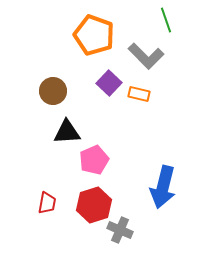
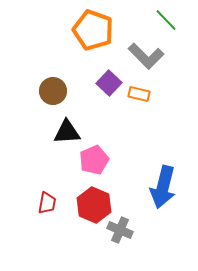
green line: rotated 25 degrees counterclockwise
orange pentagon: moved 1 px left, 5 px up
red hexagon: rotated 20 degrees counterclockwise
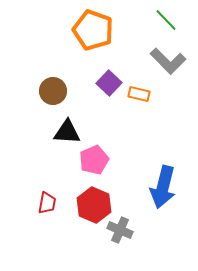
gray L-shape: moved 22 px right, 5 px down
black triangle: rotated 8 degrees clockwise
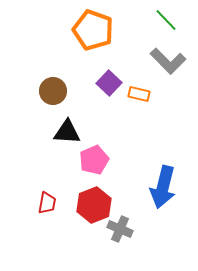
red hexagon: rotated 16 degrees clockwise
gray cross: moved 1 px up
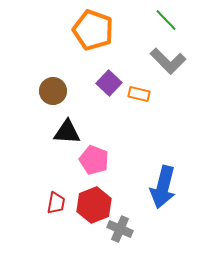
pink pentagon: rotated 28 degrees counterclockwise
red trapezoid: moved 9 px right
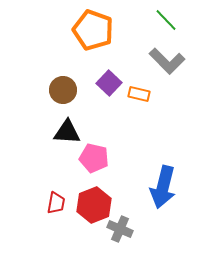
gray L-shape: moved 1 px left
brown circle: moved 10 px right, 1 px up
pink pentagon: moved 2 px up; rotated 8 degrees counterclockwise
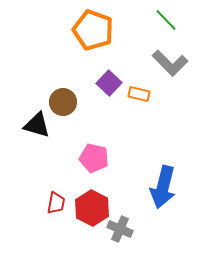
gray L-shape: moved 3 px right, 2 px down
brown circle: moved 12 px down
black triangle: moved 30 px left, 7 px up; rotated 12 degrees clockwise
red hexagon: moved 2 px left, 3 px down; rotated 12 degrees counterclockwise
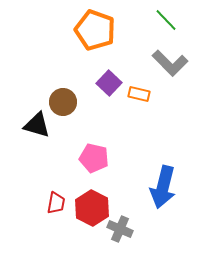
orange pentagon: moved 2 px right
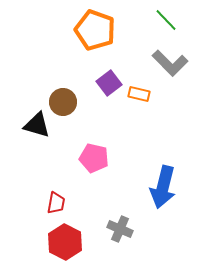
purple square: rotated 10 degrees clockwise
red hexagon: moved 27 px left, 34 px down
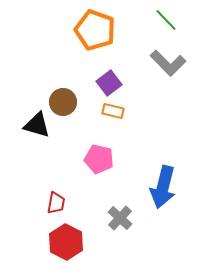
gray L-shape: moved 2 px left
orange rectangle: moved 26 px left, 17 px down
pink pentagon: moved 5 px right, 1 px down
gray cross: moved 11 px up; rotated 20 degrees clockwise
red hexagon: moved 1 px right
